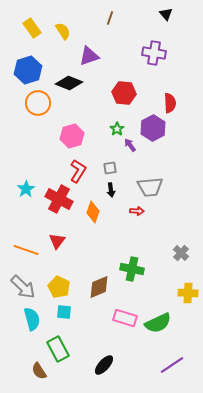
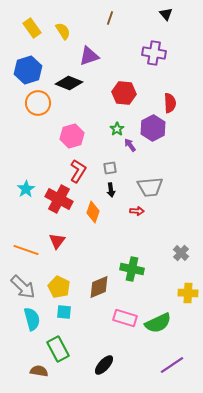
brown semicircle: rotated 132 degrees clockwise
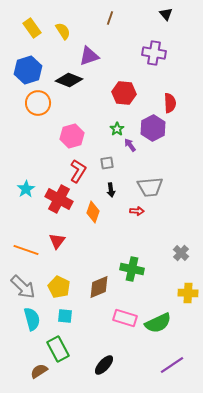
black diamond: moved 3 px up
gray square: moved 3 px left, 5 px up
cyan square: moved 1 px right, 4 px down
brown semicircle: rotated 42 degrees counterclockwise
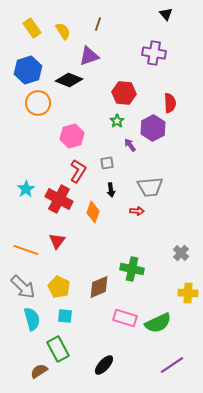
brown line: moved 12 px left, 6 px down
green star: moved 8 px up
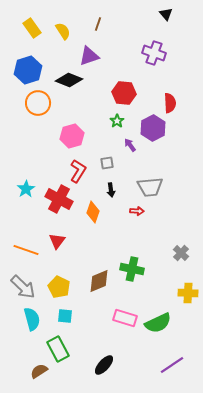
purple cross: rotated 10 degrees clockwise
brown diamond: moved 6 px up
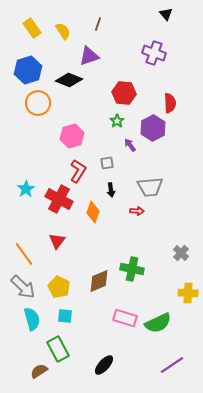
orange line: moved 2 px left, 4 px down; rotated 35 degrees clockwise
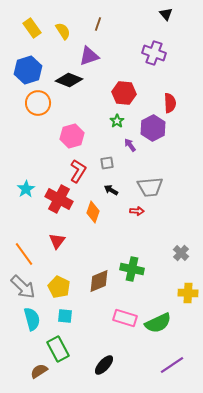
black arrow: rotated 128 degrees clockwise
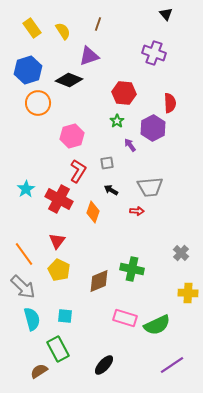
yellow pentagon: moved 17 px up
green semicircle: moved 1 px left, 2 px down
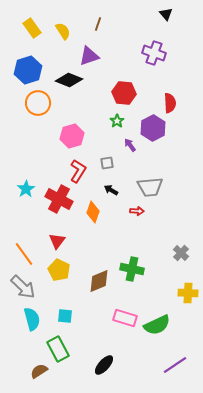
purple line: moved 3 px right
